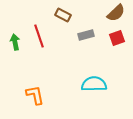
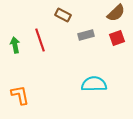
red line: moved 1 px right, 4 px down
green arrow: moved 3 px down
orange L-shape: moved 15 px left
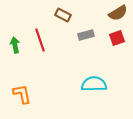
brown semicircle: moved 2 px right; rotated 12 degrees clockwise
orange L-shape: moved 2 px right, 1 px up
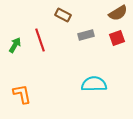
green arrow: rotated 42 degrees clockwise
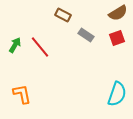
gray rectangle: rotated 49 degrees clockwise
red line: moved 7 px down; rotated 20 degrees counterclockwise
cyan semicircle: moved 23 px right, 10 px down; rotated 110 degrees clockwise
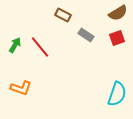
orange L-shape: moved 1 px left, 6 px up; rotated 120 degrees clockwise
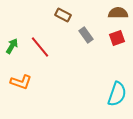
brown semicircle: rotated 150 degrees counterclockwise
gray rectangle: rotated 21 degrees clockwise
green arrow: moved 3 px left, 1 px down
orange L-shape: moved 6 px up
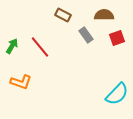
brown semicircle: moved 14 px left, 2 px down
cyan semicircle: rotated 25 degrees clockwise
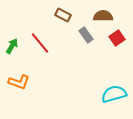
brown semicircle: moved 1 px left, 1 px down
red square: rotated 14 degrees counterclockwise
red line: moved 4 px up
orange L-shape: moved 2 px left
cyan semicircle: moved 3 px left; rotated 150 degrees counterclockwise
